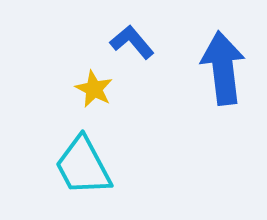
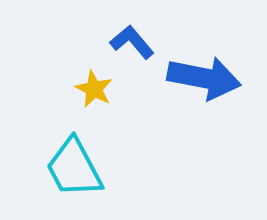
blue arrow: moved 19 px left, 10 px down; rotated 108 degrees clockwise
cyan trapezoid: moved 9 px left, 2 px down
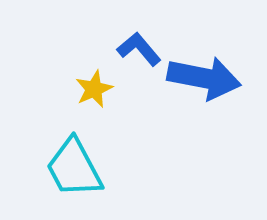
blue L-shape: moved 7 px right, 7 px down
yellow star: rotated 21 degrees clockwise
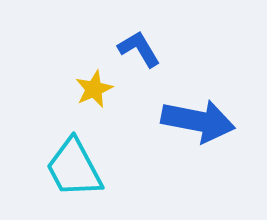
blue L-shape: rotated 9 degrees clockwise
blue arrow: moved 6 px left, 43 px down
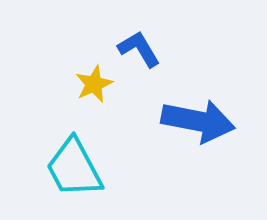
yellow star: moved 5 px up
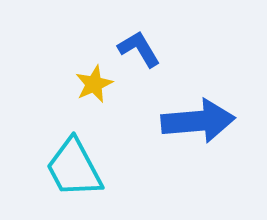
blue arrow: rotated 16 degrees counterclockwise
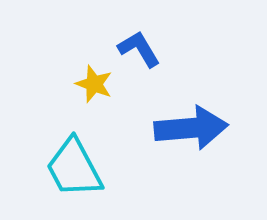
yellow star: rotated 27 degrees counterclockwise
blue arrow: moved 7 px left, 7 px down
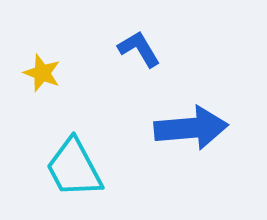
yellow star: moved 52 px left, 11 px up
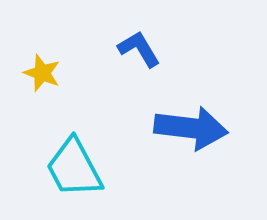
blue arrow: rotated 12 degrees clockwise
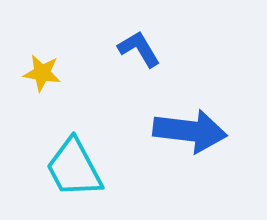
yellow star: rotated 12 degrees counterclockwise
blue arrow: moved 1 px left, 3 px down
